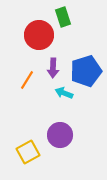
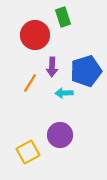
red circle: moved 4 px left
purple arrow: moved 1 px left, 1 px up
orange line: moved 3 px right, 3 px down
cyan arrow: rotated 24 degrees counterclockwise
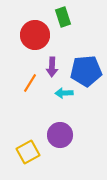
blue pentagon: rotated 12 degrees clockwise
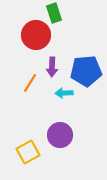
green rectangle: moved 9 px left, 4 px up
red circle: moved 1 px right
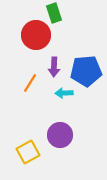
purple arrow: moved 2 px right
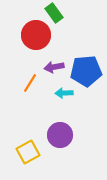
green rectangle: rotated 18 degrees counterclockwise
purple arrow: rotated 78 degrees clockwise
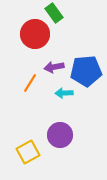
red circle: moved 1 px left, 1 px up
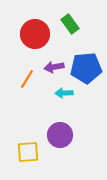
green rectangle: moved 16 px right, 11 px down
blue pentagon: moved 3 px up
orange line: moved 3 px left, 4 px up
yellow square: rotated 25 degrees clockwise
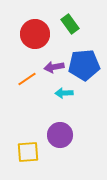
blue pentagon: moved 2 px left, 3 px up
orange line: rotated 24 degrees clockwise
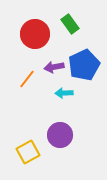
blue pentagon: rotated 20 degrees counterclockwise
orange line: rotated 18 degrees counterclockwise
yellow square: rotated 25 degrees counterclockwise
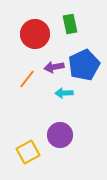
green rectangle: rotated 24 degrees clockwise
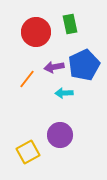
red circle: moved 1 px right, 2 px up
